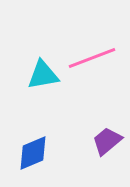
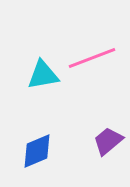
purple trapezoid: moved 1 px right
blue diamond: moved 4 px right, 2 px up
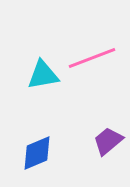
blue diamond: moved 2 px down
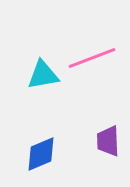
purple trapezoid: rotated 52 degrees counterclockwise
blue diamond: moved 4 px right, 1 px down
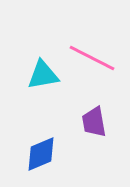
pink line: rotated 48 degrees clockwise
purple trapezoid: moved 14 px left, 19 px up; rotated 8 degrees counterclockwise
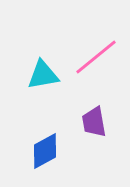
pink line: moved 4 px right, 1 px up; rotated 66 degrees counterclockwise
blue diamond: moved 4 px right, 3 px up; rotated 6 degrees counterclockwise
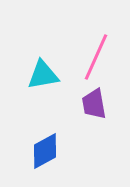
pink line: rotated 27 degrees counterclockwise
purple trapezoid: moved 18 px up
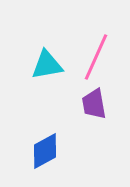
cyan triangle: moved 4 px right, 10 px up
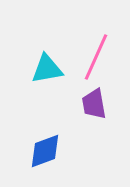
cyan triangle: moved 4 px down
blue diamond: rotated 9 degrees clockwise
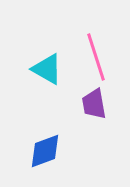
pink line: rotated 42 degrees counterclockwise
cyan triangle: rotated 40 degrees clockwise
